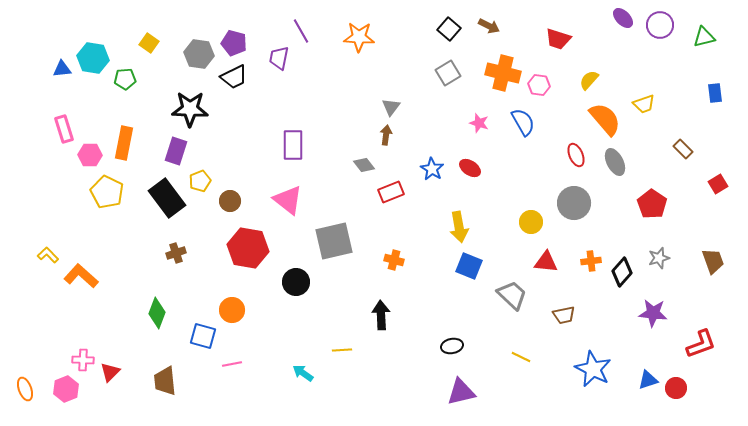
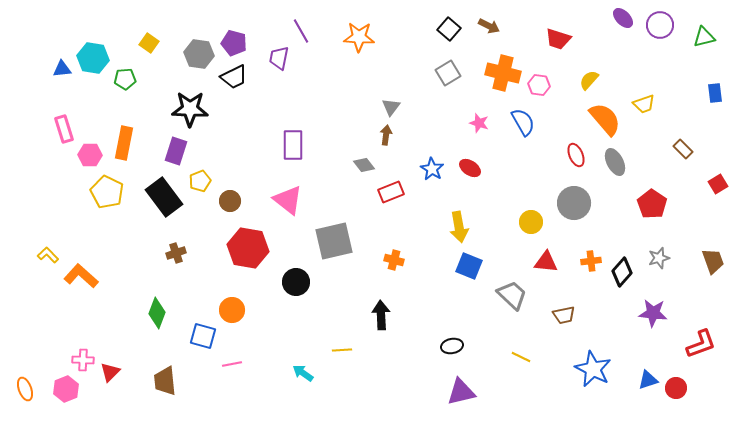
black rectangle at (167, 198): moved 3 px left, 1 px up
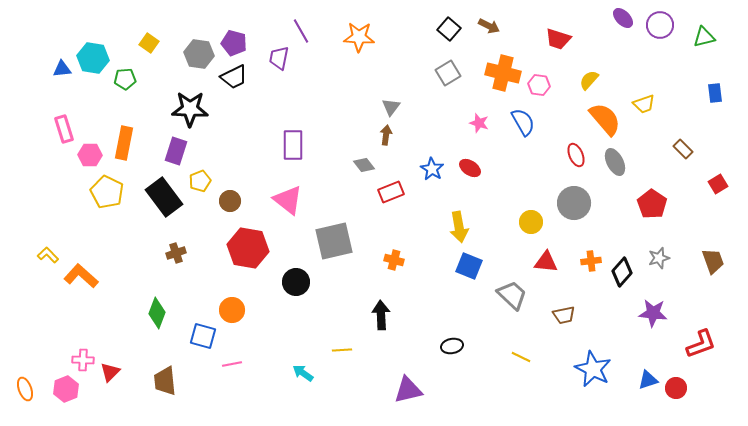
purple triangle at (461, 392): moved 53 px left, 2 px up
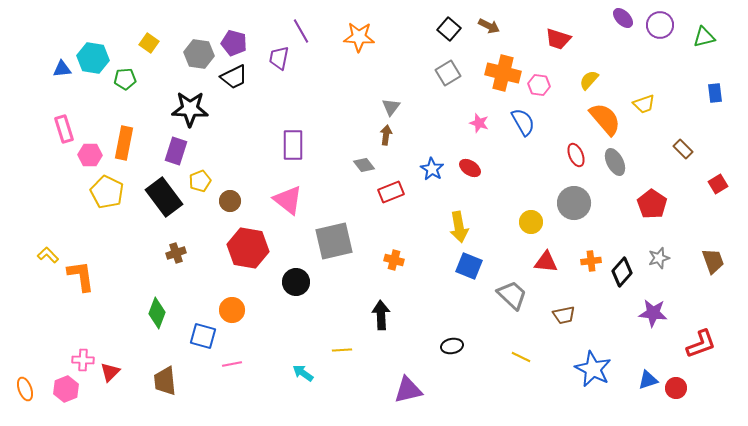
orange L-shape at (81, 276): rotated 40 degrees clockwise
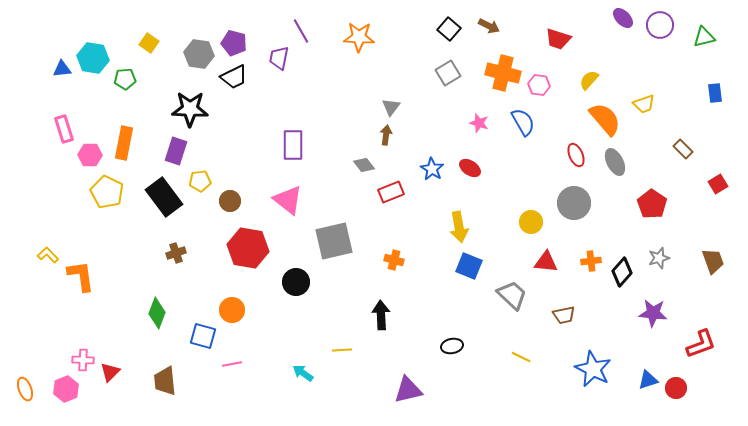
yellow pentagon at (200, 181): rotated 15 degrees clockwise
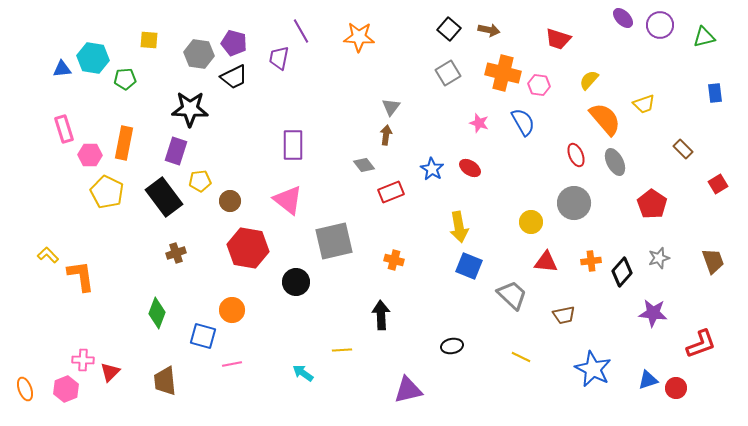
brown arrow at (489, 26): moved 4 px down; rotated 15 degrees counterclockwise
yellow square at (149, 43): moved 3 px up; rotated 30 degrees counterclockwise
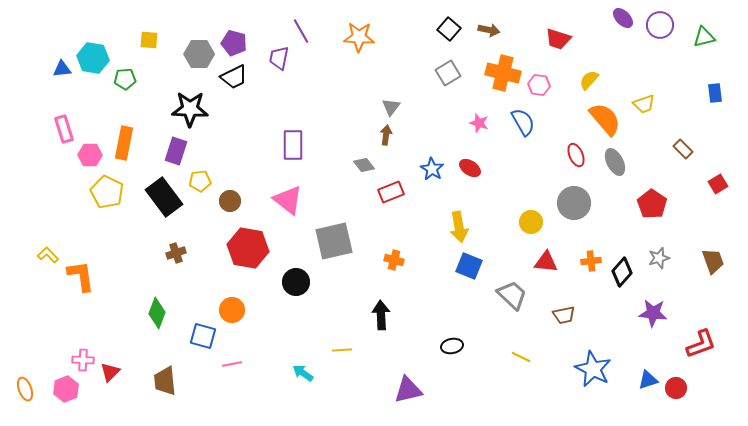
gray hexagon at (199, 54): rotated 8 degrees counterclockwise
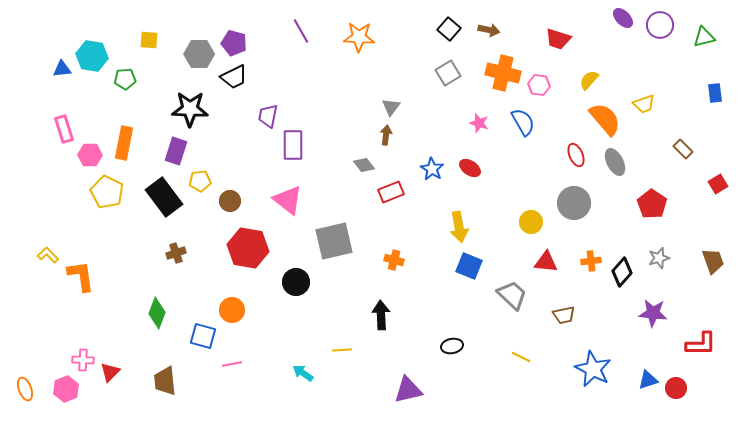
cyan hexagon at (93, 58): moved 1 px left, 2 px up
purple trapezoid at (279, 58): moved 11 px left, 58 px down
red L-shape at (701, 344): rotated 20 degrees clockwise
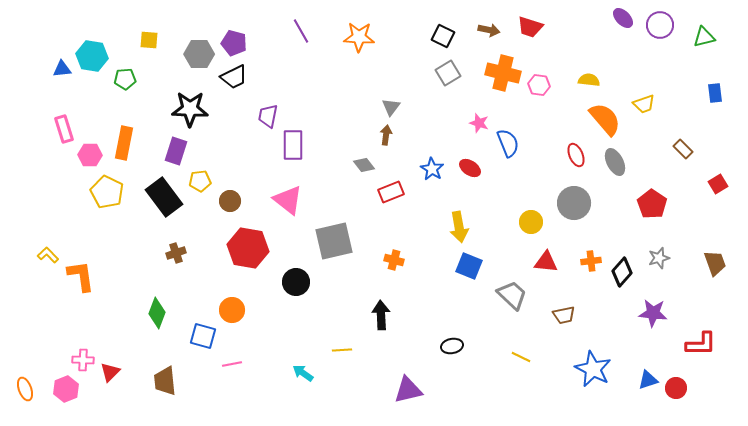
black square at (449, 29): moved 6 px left, 7 px down; rotated 15 degrees counterclockwise
red trapezoid at (558, 39): moved 28 px left, 12 px up
yellow semicircle at (589, 80): rotated 55 degrees clockwise
blue semicircle at (523, 122): moved 15 px left, 21 px down; rotated 8 degrees clockwise
brown trapezoid at (713, 261): moved 2 px right, 2 px down
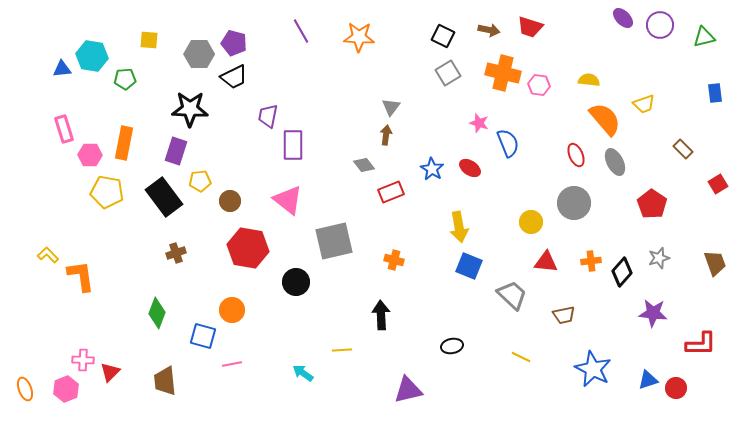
yellow pentagon at (107, 192): rotated 16 degrees counterclockwise
